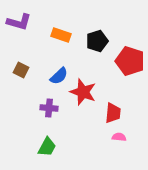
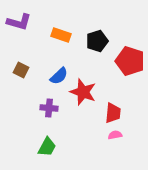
pink semicircle: moved 4 px left, 2 px up; rotated 16 degrees counterclockwise
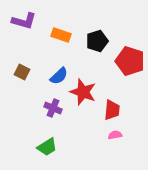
purple L-shape: moved 5 px right, 1 px up
brown square: moved 1 px right, 2 px down
purple cross: moved 4 px right; rotated 18 degrees clockwise
red trapezoid: moved 1 px left, 3 px up
green trapezoid: rotated 30 degrees clockwise
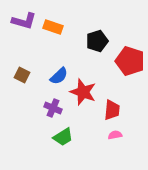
orange rectangle: moved 8 px left, 8 px up
brown square: moved 3 px down
green trapezoid: moved 16 px right, 10 px up
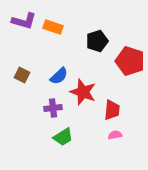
purple cross: rotated 30 degrees counterclockwise
